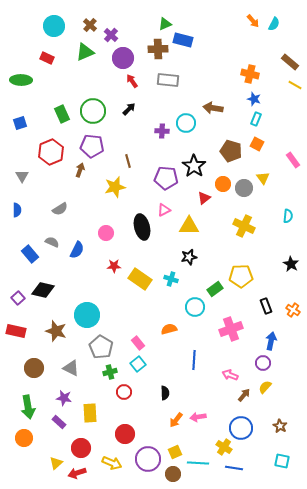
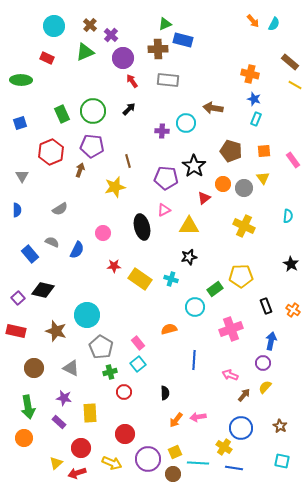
orange square at (257, 144): moved 7 px right, 7 px down; rotated 32 degrees counterclockwise
pink circle at (106, 233): moved 3 px left
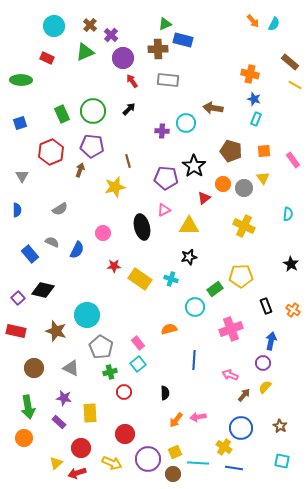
cyan semicircle at (288, 216): moved 2 px up
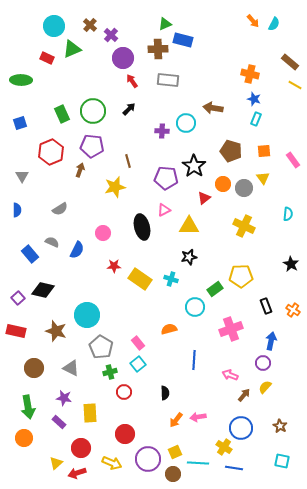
green triangle at (85, 52): moved 13 px left, 3 px up
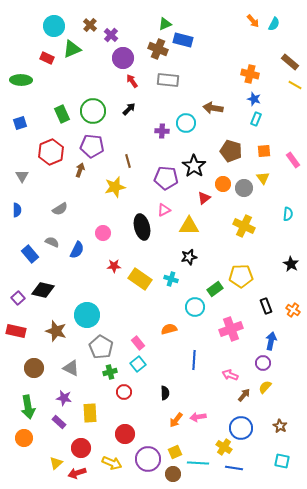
brown cross at (158, 49): rotated 24 degrees clockwise
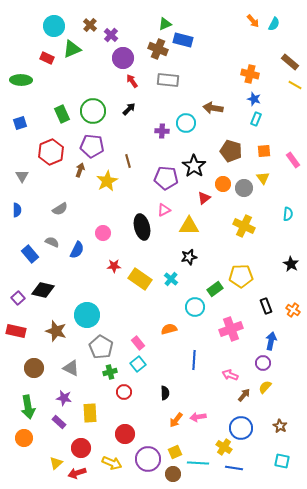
yellow star at (115, 187): moved 8 px left, 6 px up; rotated 15 degrees counterclockwise
cyan cross at (171, 279): rotated 24 degrees clockwise
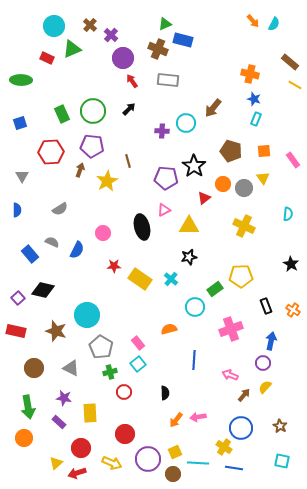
brown arrow at (213, 108): rotated 60 degrees counterclockwise
red hexagon at (51, 152): rotated 20 degrees clockwise
